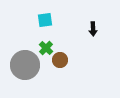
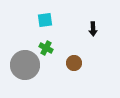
green cross: rotated 16 degrees counterclockwise
brown circle: moved 14 px right, 3 px down
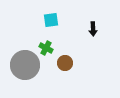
cyan square: moved 6 px right
brown circle: moved 9 px left
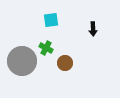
gray circle: moved 3 px left, 4 px up
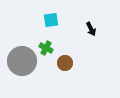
black arrow: moved 2 px left; rotated 24 degrees counterclockwise
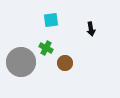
black arrow: rotated 16 degrees clockwise
gray circle: moved 1 px left, 1 px down
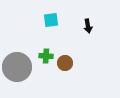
black arrow: moved 3 px left, 3 px up
green cross: moved 8 px down; rotated 24 degrees counterclockwise
gray circle: moved 4 px left, 5 px down
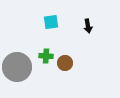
cyan square: moved 2 px down
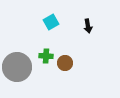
cyan square: rotated 21 degrees counterclockwise
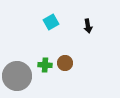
green cross: moved 1 px left, 9 px down
gray circle: moved 9 px down
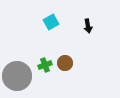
green cross: rotated 24 degrees counterclockwise
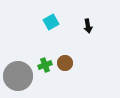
gray circle: moved 1 px right
